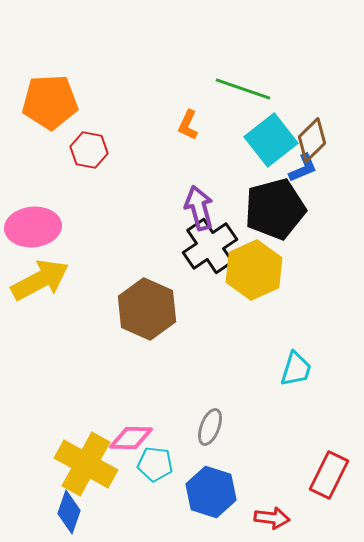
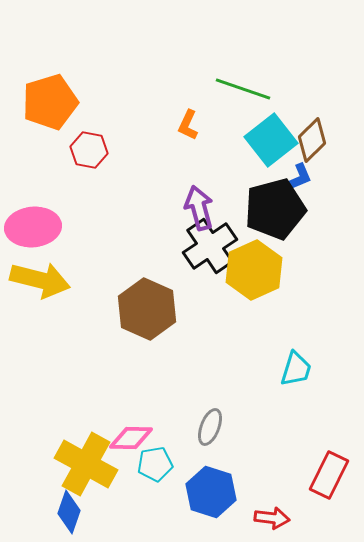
orange pentagon: rotated 14 degrees counterclockwise
blue L-shape: moved 5 px left, 10 px down
yellow arrow: rotated 42 degrees clockwise
cyan pentagon: rotated 16 degrees counterclockwise
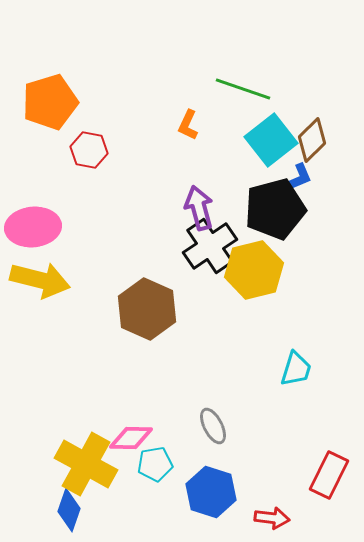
yellow hexagon: rotated 10 degrees clockwise
gray ellipse: moved 3 px right, 1 px up; rotated 48 degrees counterclockwise
blue diamond: moved 2 px up
